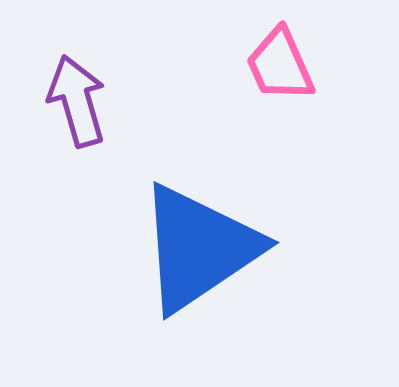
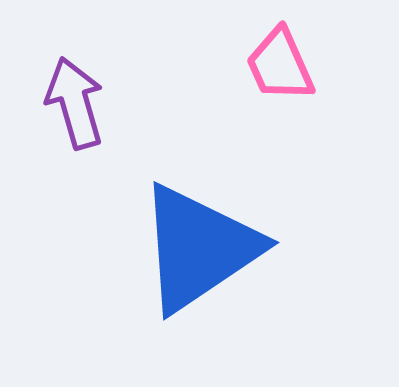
purple arrow: moved 2 px left, 2 px down
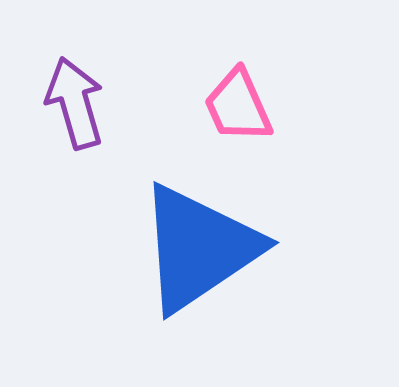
pink trapezoid: moved 42 px left, 41 px down
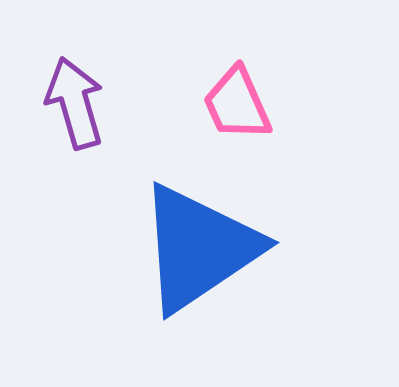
pink trapezoid: moved 1 px left, 2 px up
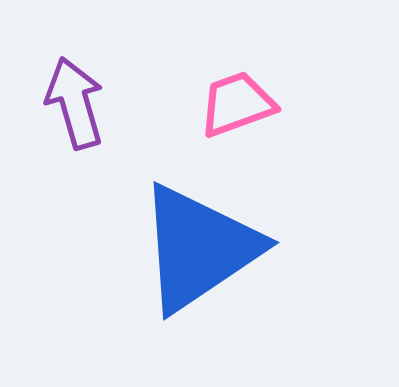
pink trapezoid: rotated 94 degrees clockwise
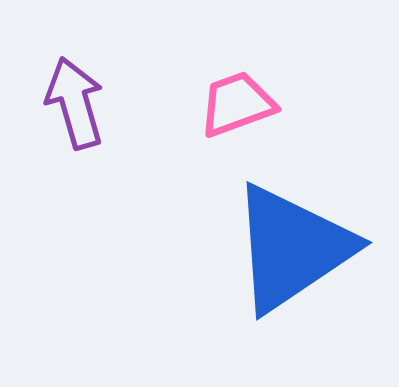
blue triangle: moved 93 px right
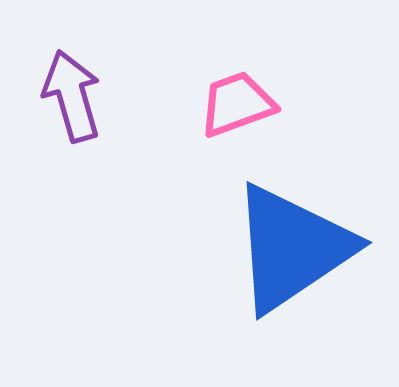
purple arrow: moved 3 px left, 7 px up
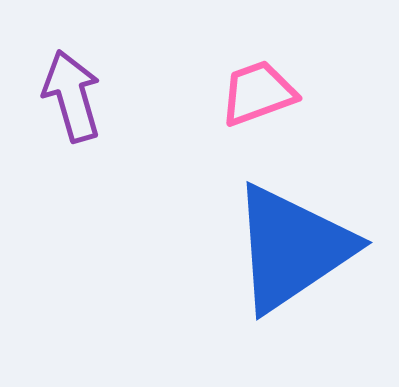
pink trapezoid: moved 21 px right, 11 px up
